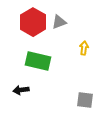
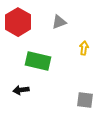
red hexagon: moved 15 px left
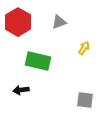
yellow arrow: rotated 24 degrees clockwise
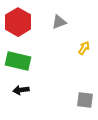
green rectangle: moved 20 px left
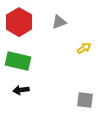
red hexagon: moved 1 px right
yellow arrow: rotated 24 degrees clockwise
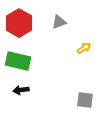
red hexagon: moved 1 px down
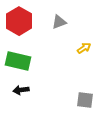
red hexagon: moved 2 px up
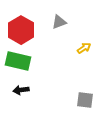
red hexagon: moved 2 px right, 9 px down
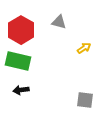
gray triangle: rotated 35 degrees clockwise
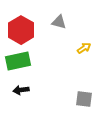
green rectangle: rotated 25 degrees counterclockwise
gray square: moved 1 px left, 1 px up
